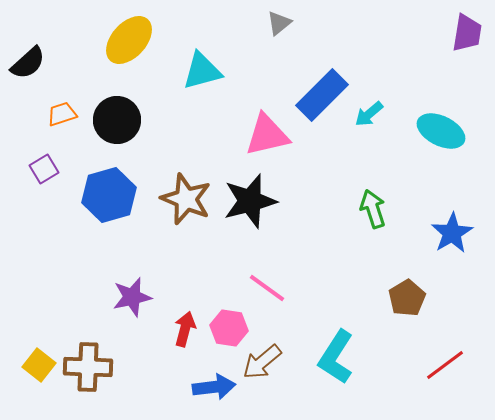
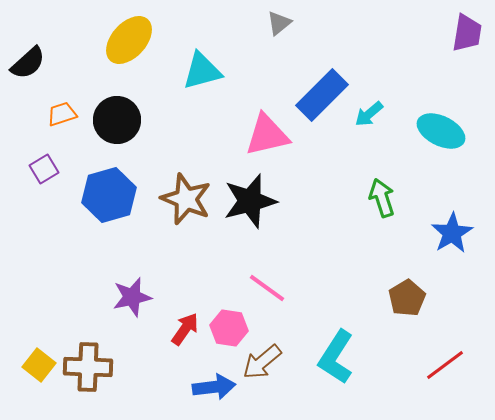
green arrow: moved 9 px right, 11 px up
red arrow: rotated 20 degrees clockwise
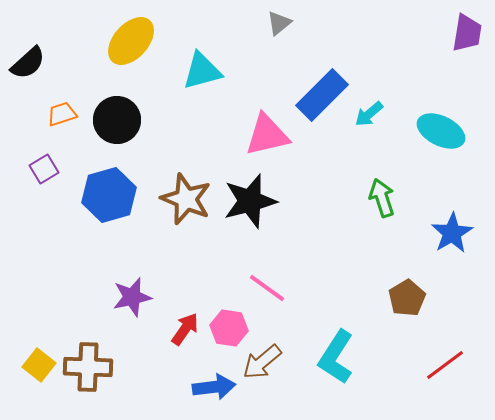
yellow ellipse: moved 2 px right, 1 px down
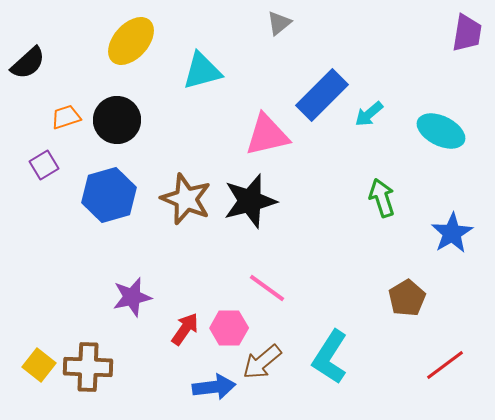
orange trapezoid: moved 4 px right, 3 px down
purple square: moved 4 px up
pink hexagon: rotated 9 degrees counterclockwise
cyan L-shape: moved 6 px left
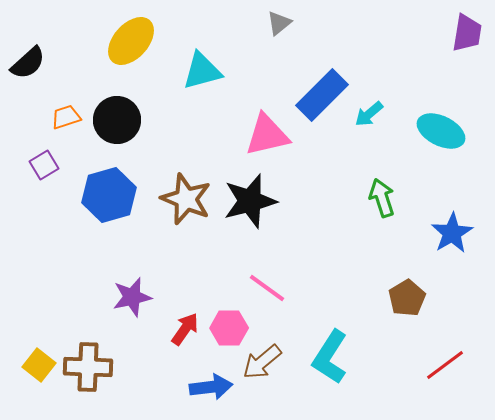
blue arrow: moved 3 px left
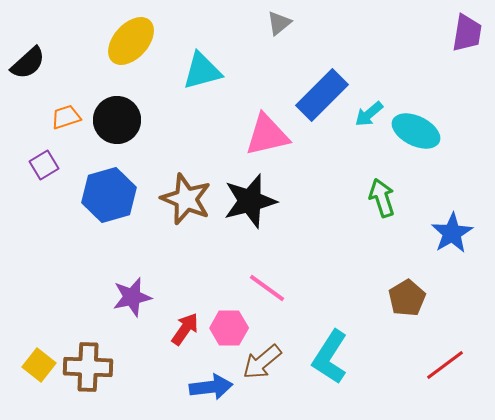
cyan ellipse: moved 25 px left
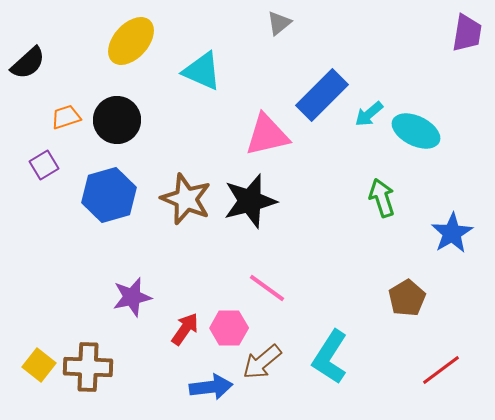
cyan triangle: rotated 39 degrees clockwise
red line: moved 4 px left, 5 px down
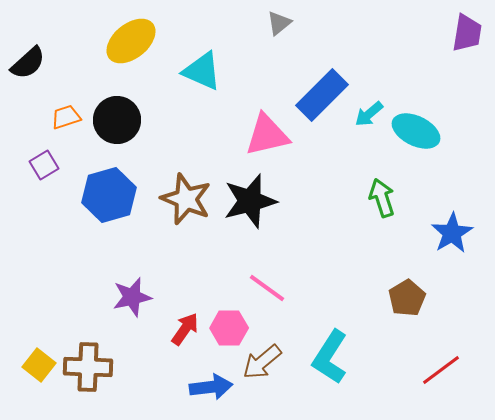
yellow ellipse: rotated 9 degrees clockwise
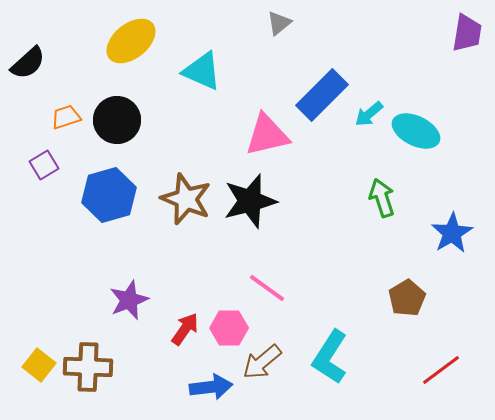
purple star: moved 3 px left, 3 px down; rotated 9 degrees counterclockwise
